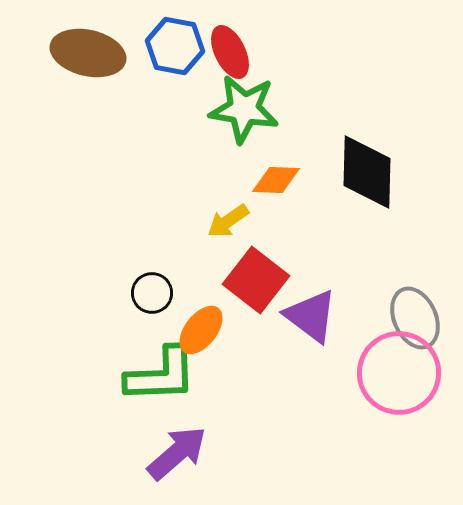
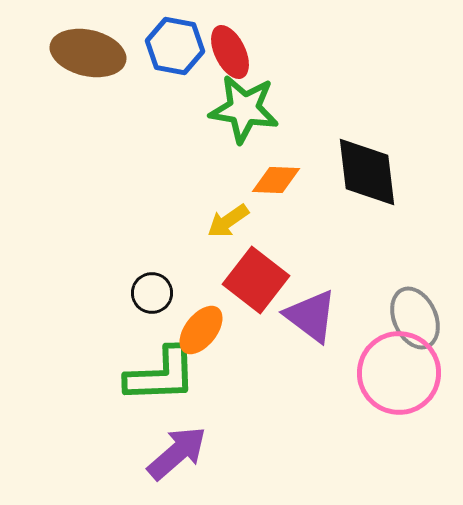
black diamond: rotated 8 degrees counterclockwise
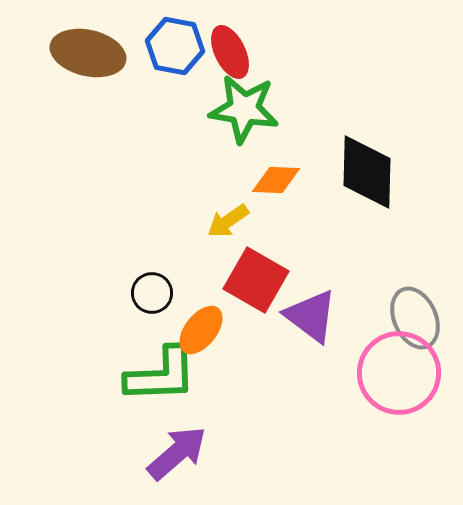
black diamond: rotated 8 degrees clockwise
red square: rotated 8 degrees counterclockwise
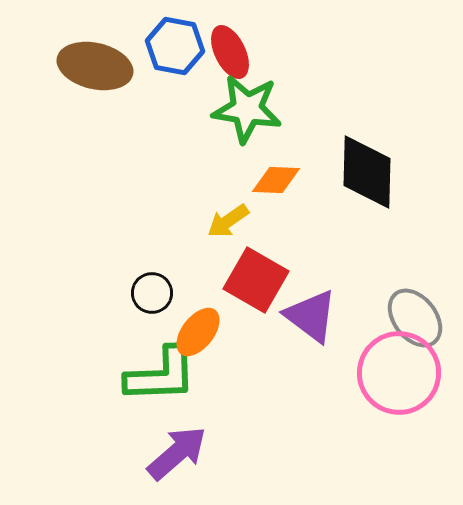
brown ellipse: moved 7 px right, 13 px down
green star: moved 3 px right
gray ellipse: rotated 14 degrees counterclockwise
orange ellipse: moved 3 px left, 2 px down
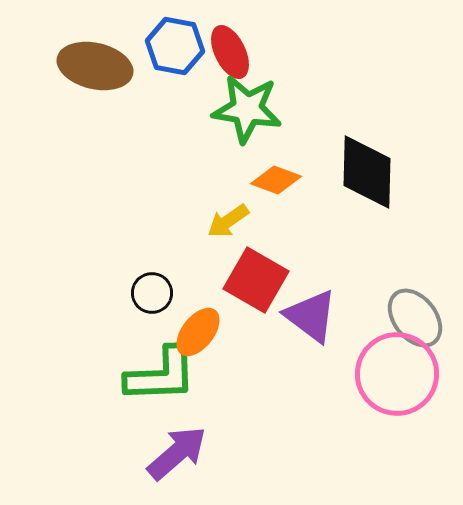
orange diamond: rotated 18 degrees clockwise
pink circle: moved 2 px left, 1 px down
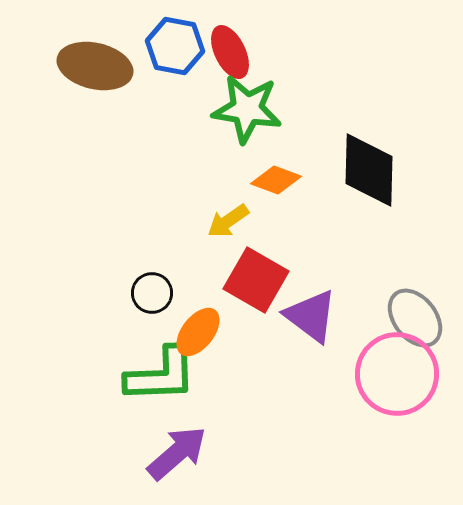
black diamond: moved 2 px right, 2 px up
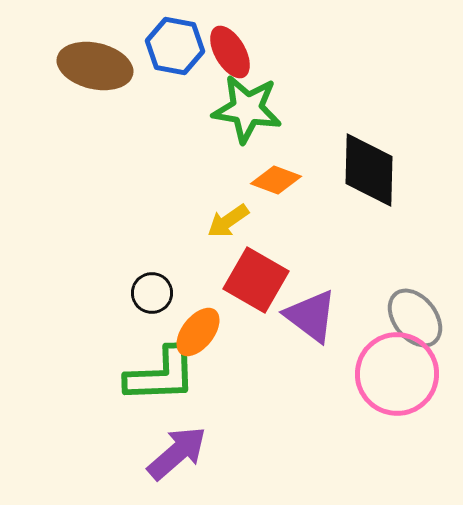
red ellipse: rotated 4 degrees counterclockwise
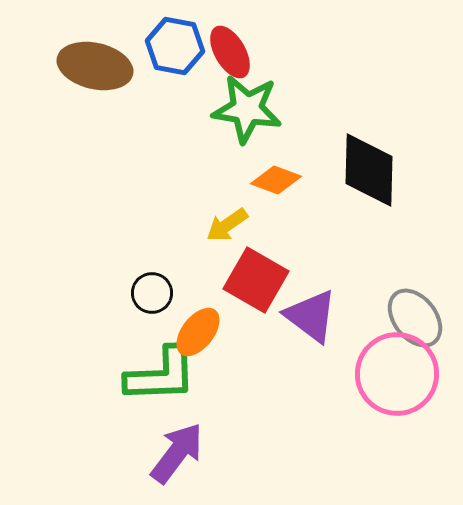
yellow arrow: moved 1 px left, 4 px down
purple arrow: rotated 12 degrees counterclockwise
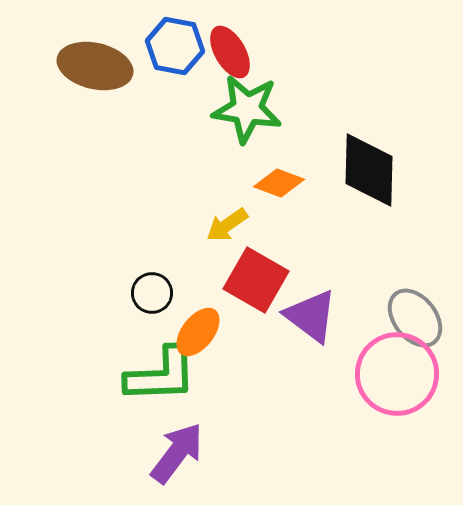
orange diamond: moved 3 px right, 3 px down
